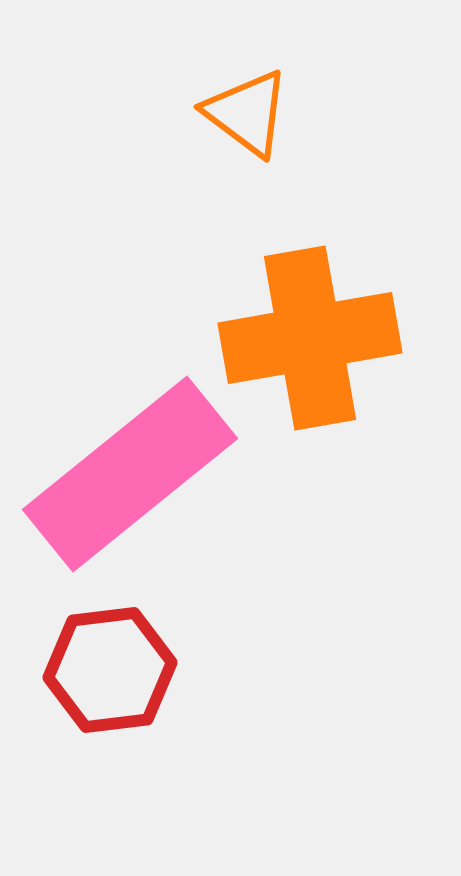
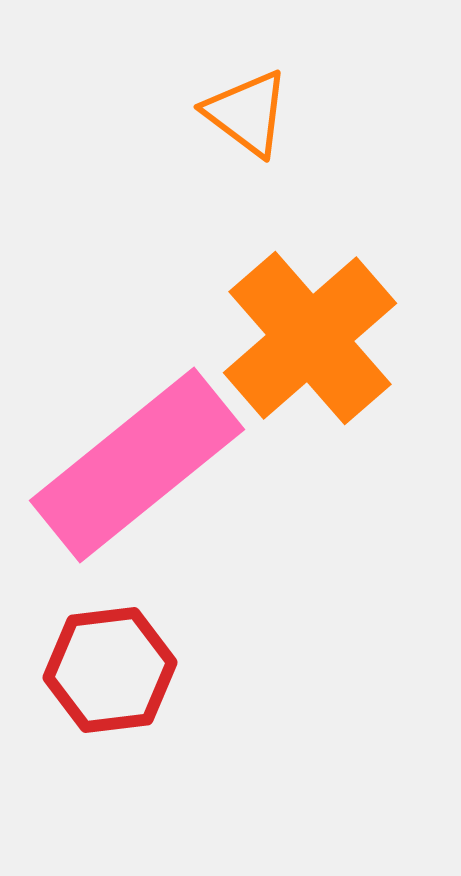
orange cross: rotated 31 degrees counterclockwise
pink rectangle: moved 7 px right, 9 px up
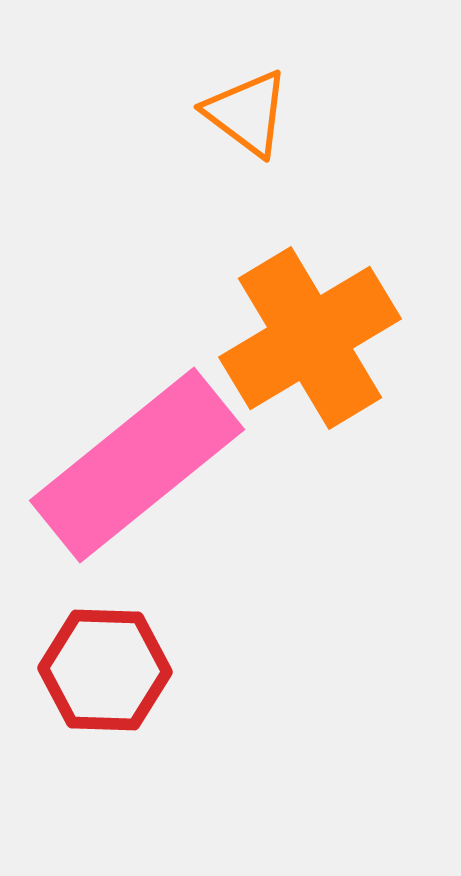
orange cross: rotated 10 degrees clockwise
red hexagon: moved 5 px left; rotated 9 degrees clockwise
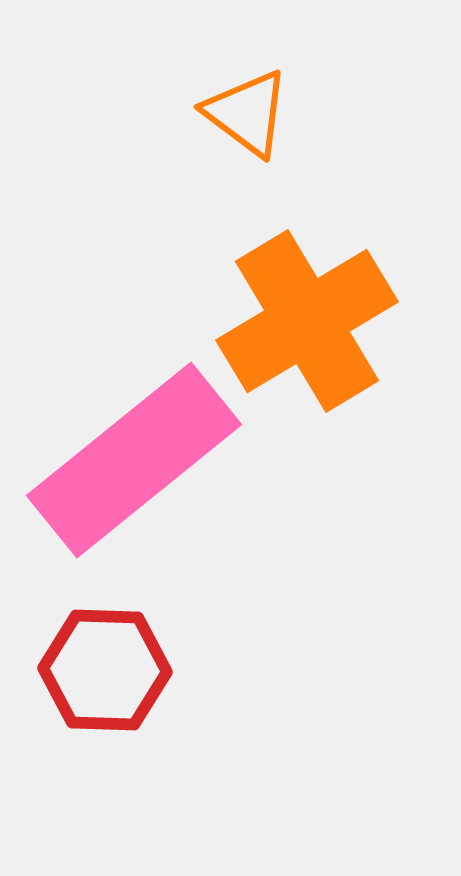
orange cross: moved 3 px left, 17 px up
pink rectangle: moved 3 px left, 5 px up
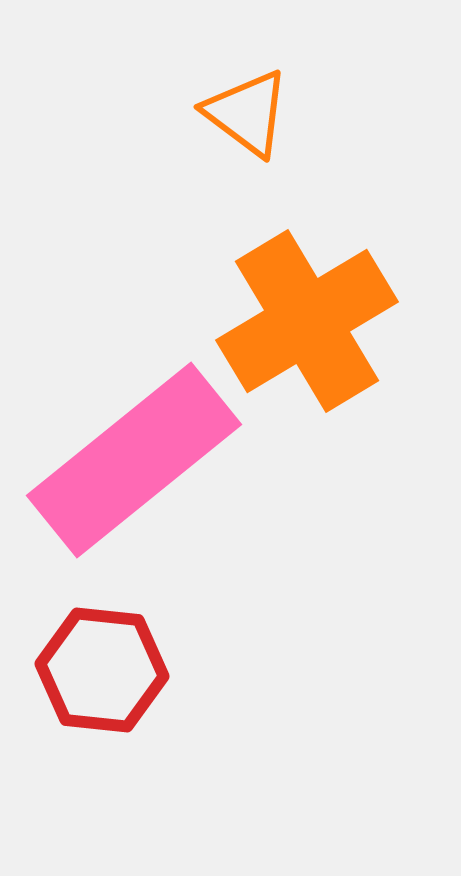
red hexagon: moved 3 px left; rotated 4 degrees clockwise
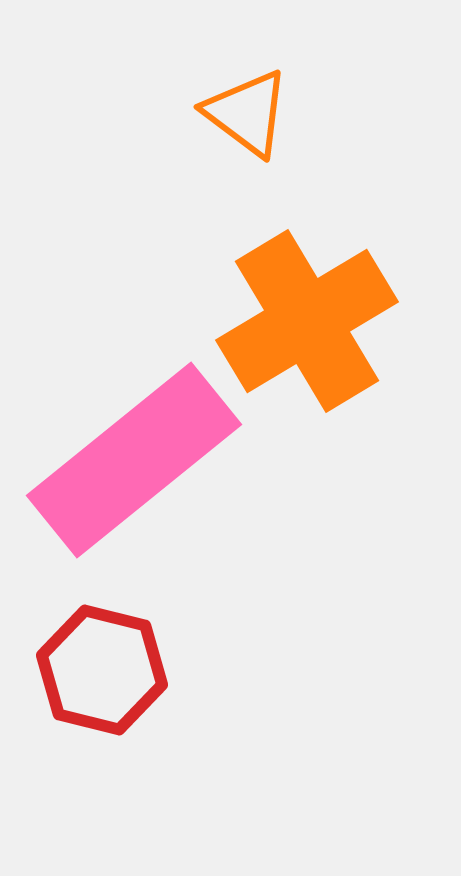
red hexagon: rotated 8 degrees clockwise
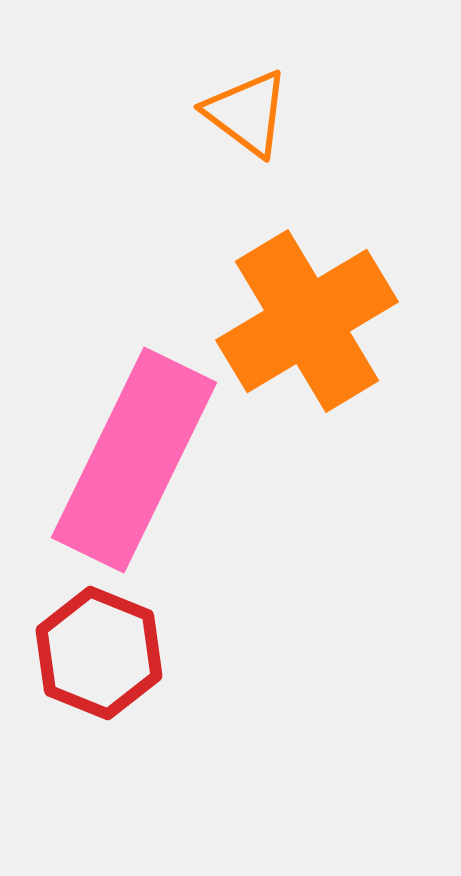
pink rectangle: rotated 25 degrees counterclockwise
red hexagon: moved 3 px left, 17 px up; rotated 8 degrees clockwise
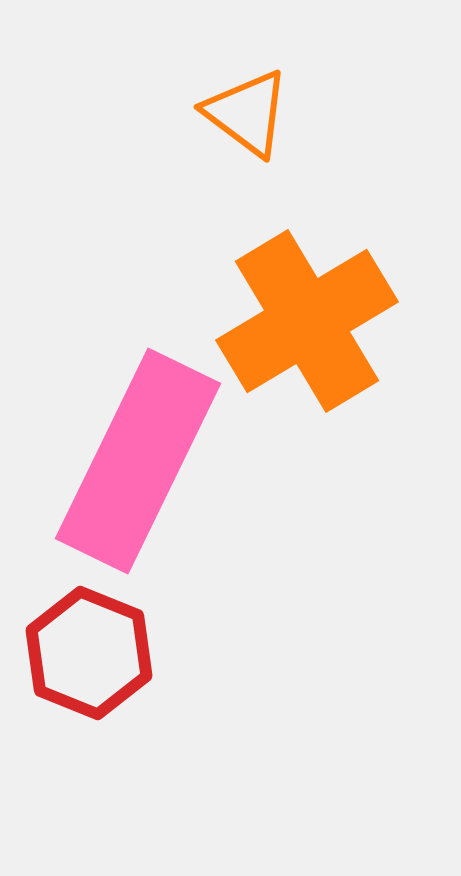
pink rectangle: moved 4 px right, 1 px down
red hexagon: moved 10 px left
